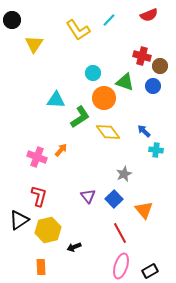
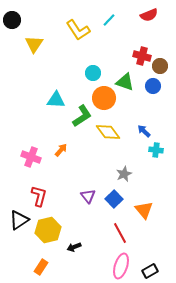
green L-shape: moved 2 px right, 1 px up
pink cross: moved 6 px left
orange rectangle: rotated 35 degrees clockwise
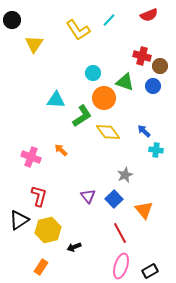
orange arrow: rotated 88 degrees counterclockwise
gray star: moved 1 px right, 1 px down
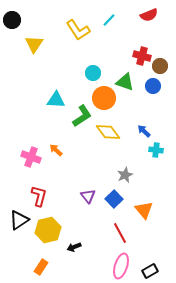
orange arrow: moved 5 px left
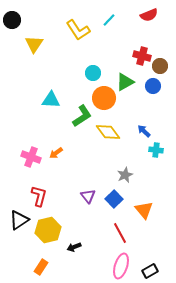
green triangle: rotated 48 degrees counterclockwise
cyan triangle: moved 5 px left
orange arrow: moved 3 px down; rotated 80 degrees counterclockwise
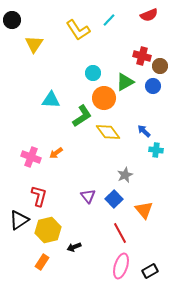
orange rectangle: moved 1 px right, 5 px up
